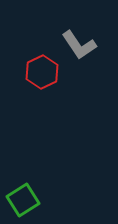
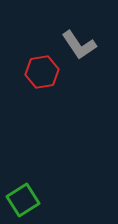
red hexagon: rotated 16 degrees clockwise
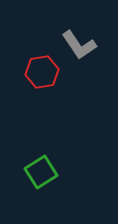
green square: moved 18 px right, 28 px up
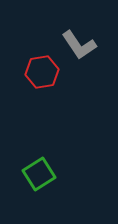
green square: moved 2 px left, 2 px down
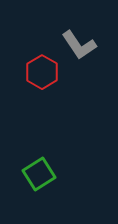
red hexagon: rotated 20 degrees counterclockwise
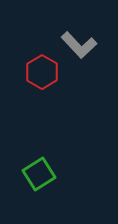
gray L-shape: rotated 9 degrees counterclockwise
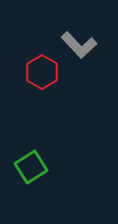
green square: moved 8 px left, 7 px up
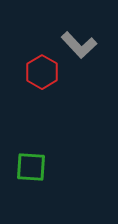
green square: rotated 36 degrees clockwise
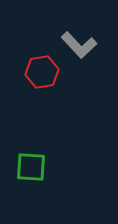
red hexagon: rotated 20 degrees clockwise
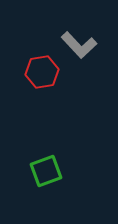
green square: moved 15 px right, 4 px down; rotated 24 degrees counterclockwise
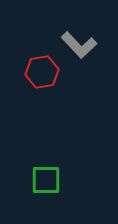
green square: moved 9 px down; rotated 20 degrees clockwise
